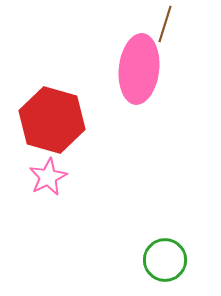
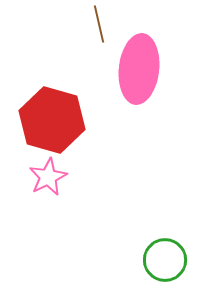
brown line: moved 66 px left; rotated 30 degrees counterclockwise
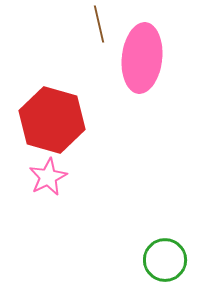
pink ellipse: moved 3 px right, 11 px up
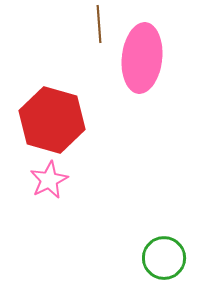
brown line: rotated 9 degrees clockwise
pink star: moved 1 px right, 3 px down
green circle: moved 1 px left, 2 px up
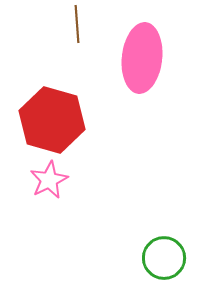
brown line: moved 22 px left
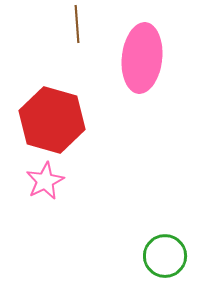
pink star: moved 4 px left, 1 px down
green circle: moved 1 px right, 2 px up
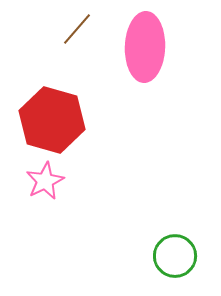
brown line: moved 5 px down; rotated 45 degrees clockwise
pink ellipse: moved 3 px right, 11 px up; rotated 4 degrees counterclockwise
green circle: moved 10 px right
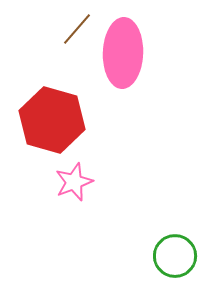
pink ellipse: moved 22 px left, 6 px down
pink star: moved 29 px right, 1 px down; rotated 6 degrees clockwise
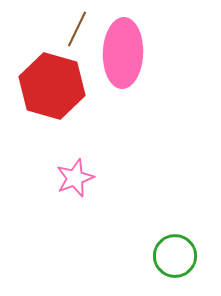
brown line: rotated 15 degrees counterclockwise
red hexagon: moved 34 px up
pink star: moved 1 px right, 4 px up
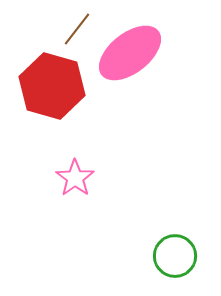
brown line: rotated 12 degrees clockwise
pink ellipse: moved 7 px right; rotated 50 degrees clockwise
pink star: rotated 15 degrees counterclockwise
